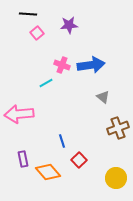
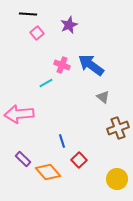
purple star: rotated 18 degrees counterclockwise
blue arrow: rotated 136 degrees counterclockwise
purple rectangle: rotated 35 degrees counterclockwise
yellow circle: moved 1 px right, 1 px down
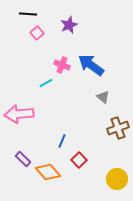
blue line: rotated 40 degrees clockwise
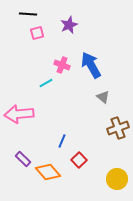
pink square: rotated 24 degrees clockwise
blue arrow: rotated 24 degrees clockwise
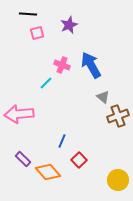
cyan line: rotated 16 degrees counterclockwise
brown cross: moved 12 px up
yellow circle: moved 1 px right, 1 px down
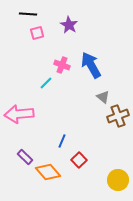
purple star: rotated 18 degrees counterclockwise
purple rectangle: moved 2 px right, 2 px up
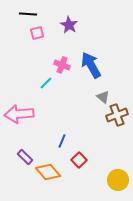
brown cross: moved 1 px left, 1 px up
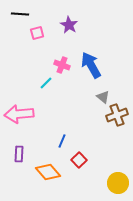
black line: moved 8 px left
purple rectangle: moved 6 px left, 3 px up; rotated 49 degrees clockwise
yellow circle: moved 3 px down
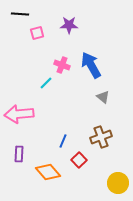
purple star: rotated 30 degrees counterclockwise
brown cross: moved 16 px left, 22 px down
blue line: moved 1 px right
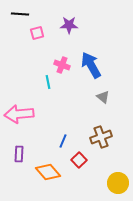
cyan line: moved 2 px right, 1 px up; rotated 56 degrees counterclockwise
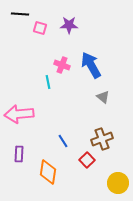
pink square: moved 3 px right, 5 px up; rotated 32 degrees clockwise
brown cross: moved 1 px right, 2 px down
blue line: rotated 56 degrees counterclockwise
red square: moved 8 px right
orange diamond: rotated 50 degrees clockwise
